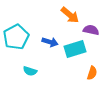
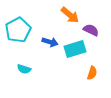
purple semicircle: rotated 14 degrees clockwise
cyan pentagon: moved 2 px right, 7 px up
cyan semicircle: moved 6 px left, 2 px up
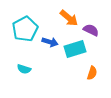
orange arrow: moved 1 px left, 3 px down
cyan pentagon: moved 7 px right, 1 px up
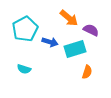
orange semicircle: moved 5 px left, 1 px up
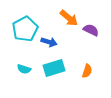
blue arrow: moved 1 px left
cyan rectangle: moved 21 px left, 19 px down
orange semicircle: moved 1 px up
